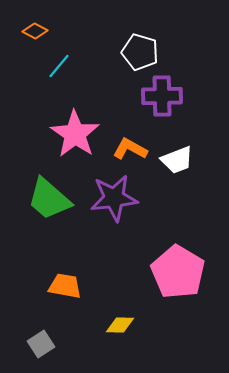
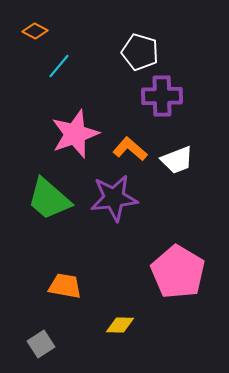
pink star: rotated 18 degrees clockwise
orange L-shape: rotated 12 degrees clockwise
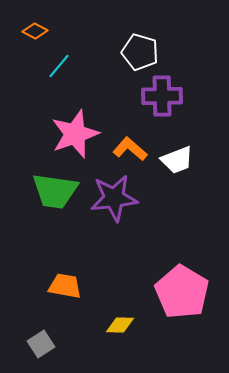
green trapezoid: moved 6 px right, 8 px up; rotated 33 degrees counterclockwise
pink pentagon: moved 4 px right, 20 px down
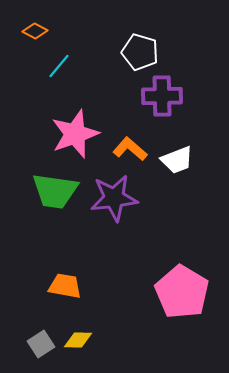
yellow diamond: moved 42 px left, 15 px down
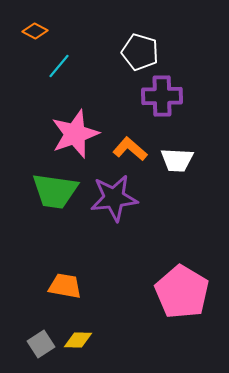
white trapezoid: rotated 24 degrees clockwise
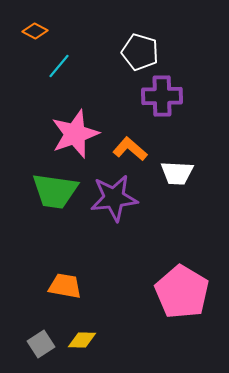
white trapezoid: moved 13 px down
yellow diamond: moved 4 px right
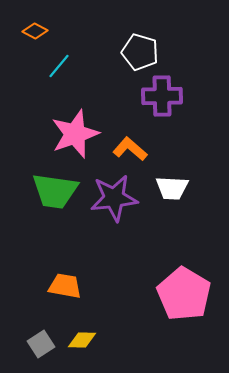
white trapezoid: moved 5 px left, 15 px down
pink pentagon: moved 2 px right, 2 px down
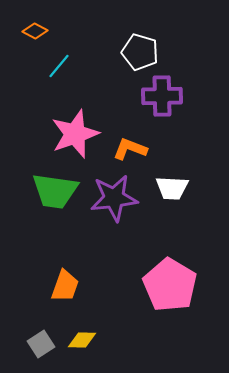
orange L-shape: rotated 20 degrees counterclockwise
orange trapezoid: rotated 100 degrees clockwise
pink pentagon: moved 14 px left, 9 px up
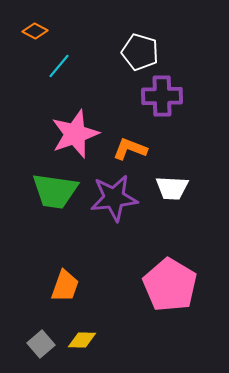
gray square: rotated 8 degrees counterclockwise
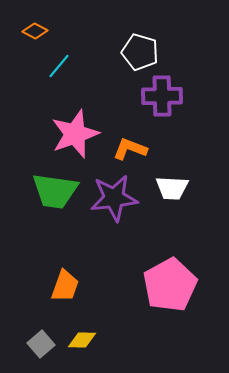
pink pentagon: rotated 12 degrees clockwise
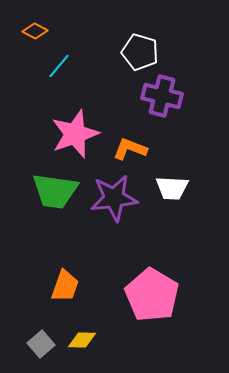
purple cross: rotated 15 degrees clockwise
pink pentagon: moved 18 px left, 10 px down; rotated 12 degrees counterclockwise
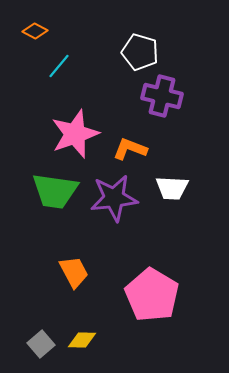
orange trapezoid: moved 9 px right, 14 px up; rotated 48 degrees counterclockwise
